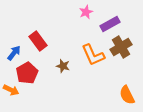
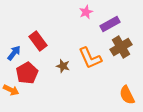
orange L-shape: moved 3 px left, 3 px down
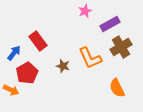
pink star: moved 1 px left, 1 px up
orange semicircle: moved 10 px left, 7 px up
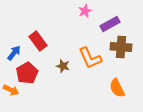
brown cross: rotated 35 degrees clockwise
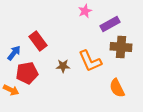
orange L-shape: moved 3 px down
brown star: rotated 16 degrees counterclockwise
red pentagon: rotated 20 degrees clockwise
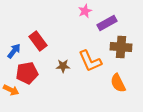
purple rectangle: moved 3 px left, 1 px up
blue arrow: moved 2 px up
orange semicircle: moved 1 px right, 5 px up
